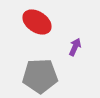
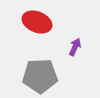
red ellipse: rotated 12 degrees counterclockwise
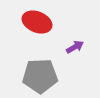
purple arrow: rotated 36 degrees clockwise
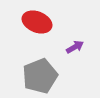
gray pentagon: rotated 20 degrees counterclockwise
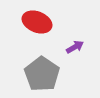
gray pentagon: moved 2 px right, 2 px up; rotated 16 degrees counterclockwise
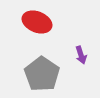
purple arrow: moved 6 px right, 8 px down; rotated 102 degrees clockwise
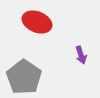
gray pentagon: moved 18 px left, 3 px down
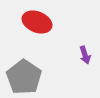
purple arrow: moved 4 px right
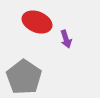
purple arrow: moved 19 px left, 16 px up
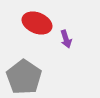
red ellipse: moved 1 px down
